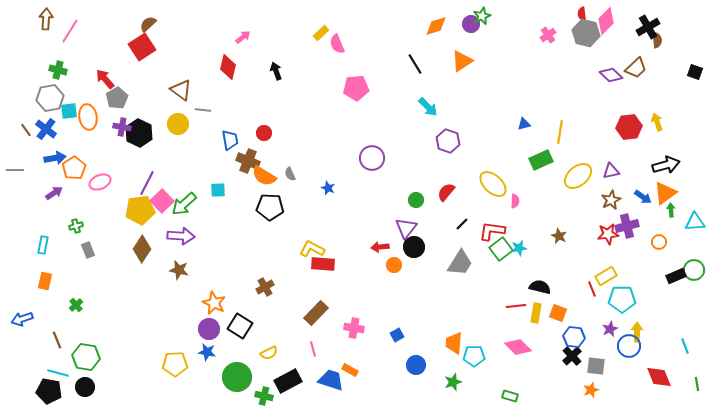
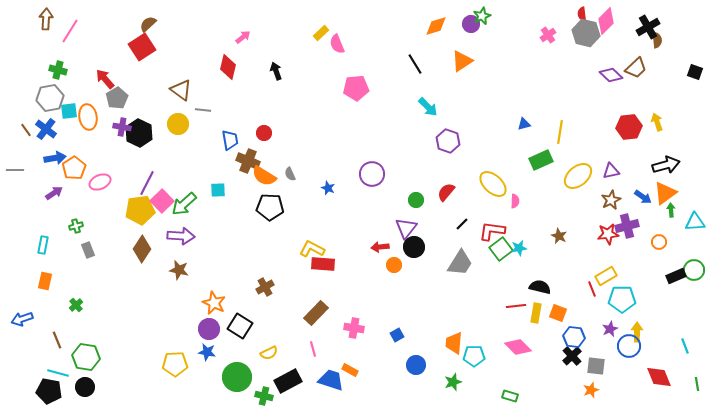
purple circle at (372, 158): moved 16 px down
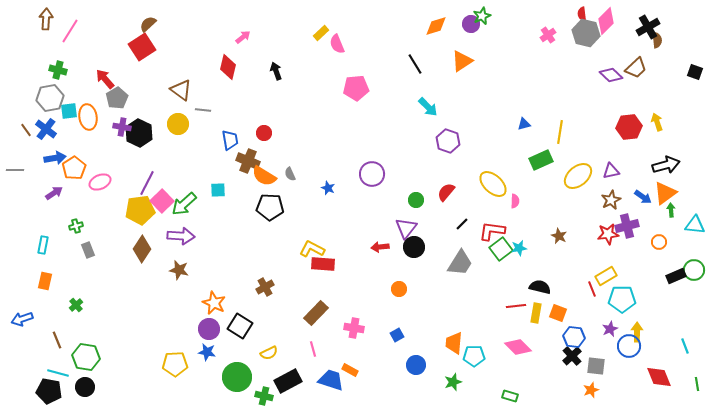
cyan triangle at (695, 222): moved 3 px down; rotated 10 degrees clockwise
orange circle at (394, 265): moved 5 px right, 24 px down
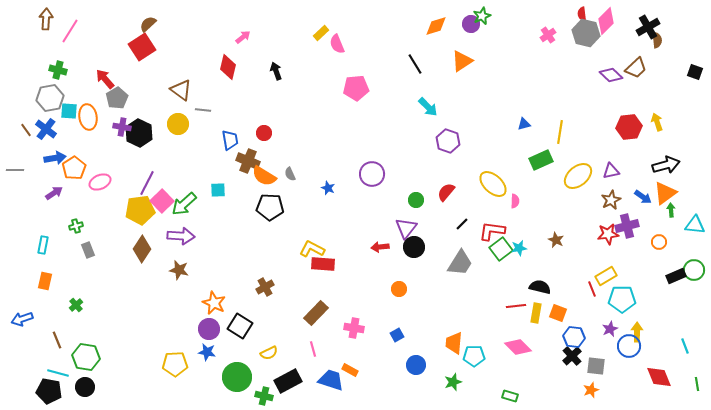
cyan square at (69, 111): rotated 12 degrees clockwise
brown star at (559, 236): moved 3 px left, 4 px down
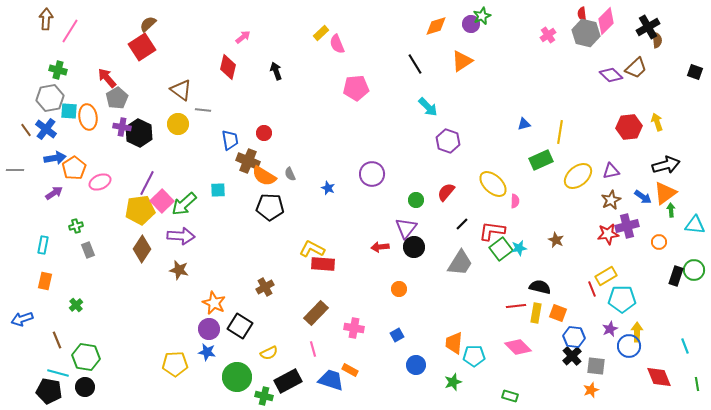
red arrow at (105, 79): moved 2 px right, 1 px up
black rectangle at (676, 276): rotated 48 degrees counterclockwise
